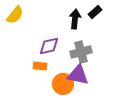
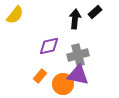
gray cross: moved 3 px left, 3 px down
orange rectangle: moved 10 px down; rotated 56 degrees counterclockwise
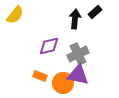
gray cross: moved 1 px up; rotated 10 degrees counterclockwise
orange rectangle: rotated 72 degrees clockwise
orange circle: moved 1 px up
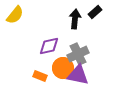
orange circle: moved 15 px up
